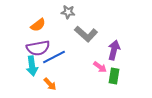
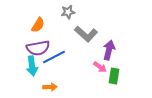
gray star: rotated 16 degrees counterclockwise
orange semicircle: rotated 21 degrees counterclockwise
purple arrow: moved 5 px left
orange arrow: moved 3 px down; rotated 48 degrees counterclockwise
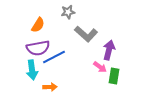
cyan arrow: moved 4 px down
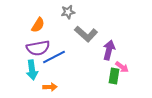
pink arrow: moved 22 px right
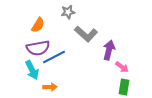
cyan arrow: rotated 18 degrees counterclockwise
green rectangle: moved 10 px right, 11 px down
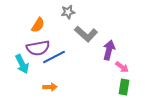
cyan arrow: moved 10 px left, 6 px up
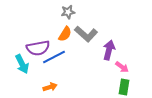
orange semicircle: moved 27 px right, 9 px down
orange arrow: rotated 16 degrees counterclockwise
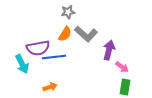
blue line: rotated 20 degrees clockwise
green rectangle: moved 1 px right
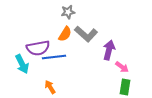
orange arrow: rotated 104 degrees counterclockwise
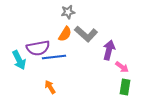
cyan arrow: moved 3 px left, 4 px up
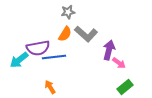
cyan arrow: rotated 78 degrees clockwise
pink arrow: moved 3 px left, 4 px up
green rectangle: rotated 42 degrees clockwise
